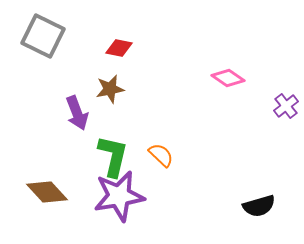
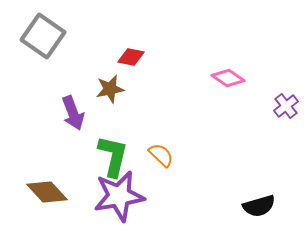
gray square: rotated 9 degrees clockwise
red diamond: moved 12 px right, 9 px down
purple arrow: moved 4 px left
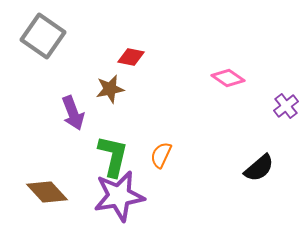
orange semicircle: rotated 108 degrees counterclockwise
black semicircle: moved 38 px up; rotated 24 degrees counterclockwise
